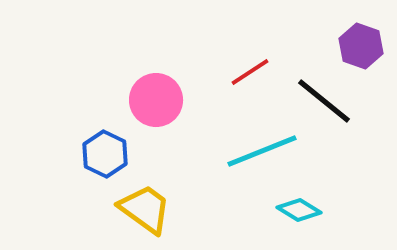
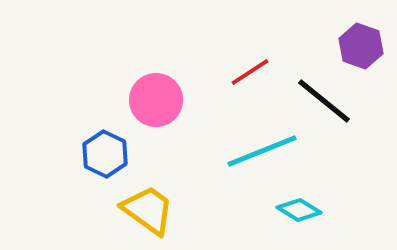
yellow trapezoid: moved 3 px right, 1 px down
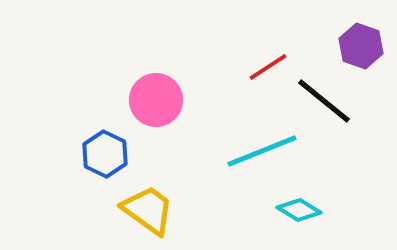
red line: moved 18 px right, 5 px up
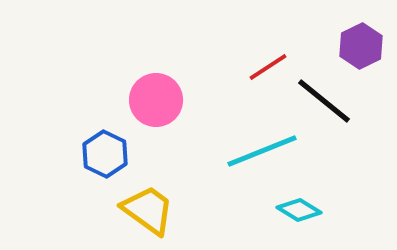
purple hexagon: rotated 15 degrees clockwise
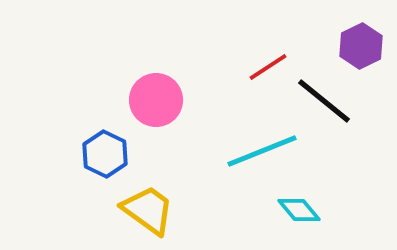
cyan diamond: rotated 18 degrees clockwise
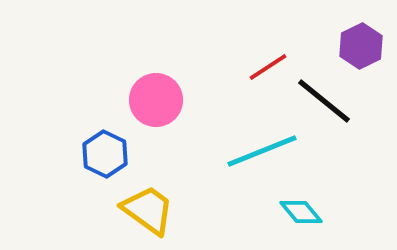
cyan diamond: moved 2 px right, 2 px down
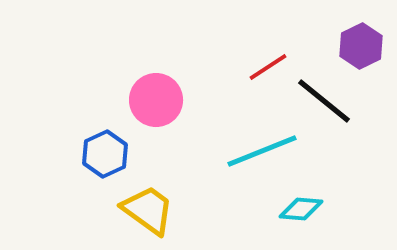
blue hexagon: rotated 9 degrees clockwise
cyan diamond: moved 3 px up; rotated 45 degrees counterclockwise
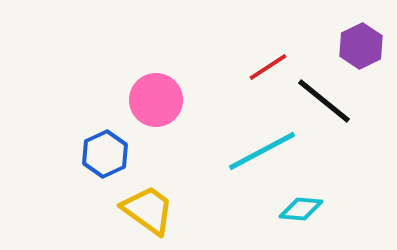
cyan line: rotated 6 degrees counterclockwise
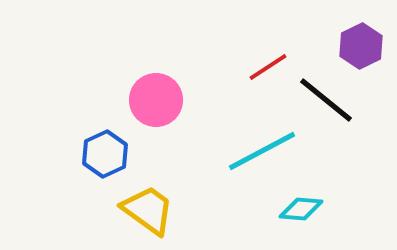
black line: moved 2 px right, 1 px up
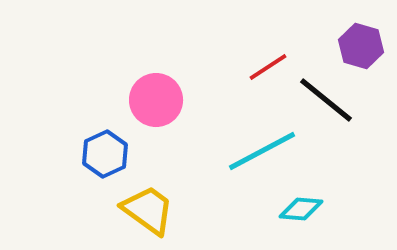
purple hexagon: rotated 18 degrees counterclockwise
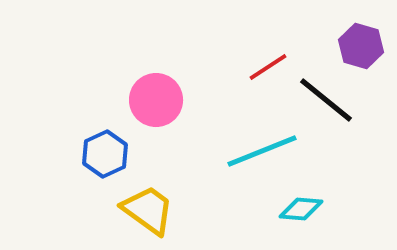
cyan line: rotated 6 degrees clockwise
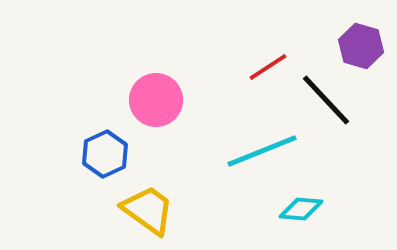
black line: rotated 8 degrees clockwise
